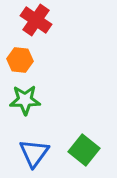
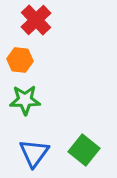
red cross: rotated 12 degrees clockwise
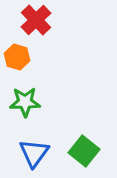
orange hexagon: moved 3 px left, 3 px up; rotated 10 degrees clockwise
green star: moved 2 px down
green square: moved 1 px down
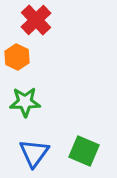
orange hexagon: rotated 10 degrees clockwise
green square: rotated 16 degrees counterclockwise
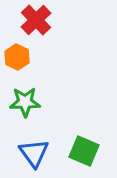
blue triangle: rotated 12 degrees counterclockwise
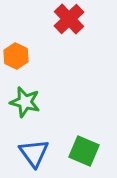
red cross: moved 33 px right, 1 px up
orange hexagon: moved 1 px left, 1 px up
green star: rotated 16 degrees clockwise
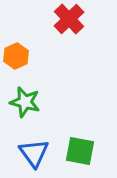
orange hexagon: rotated 10 degrees clockwise
green square: moved 4 px left; rotated 12 degrees counterclockwise
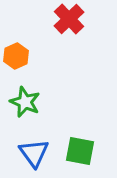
green star: rotated 8 degrees clockwise
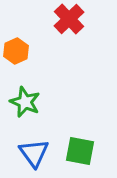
orange hexagon: moved 5 px up
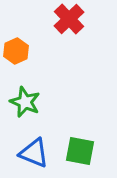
blue triangle: rotated 32 degrees counterclockwise
